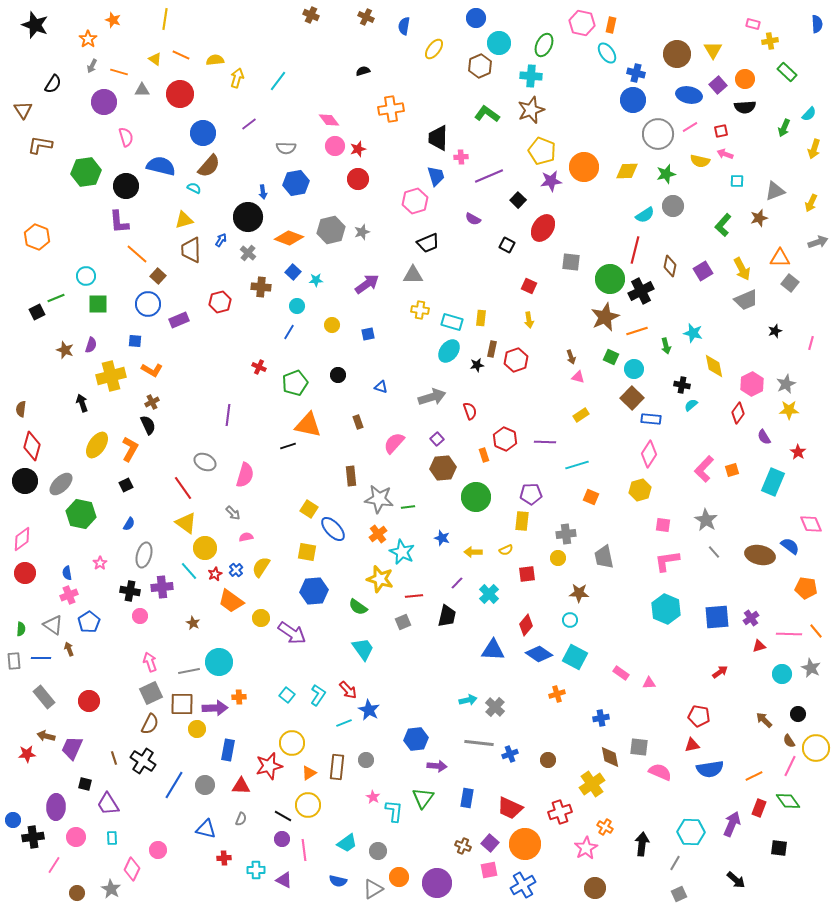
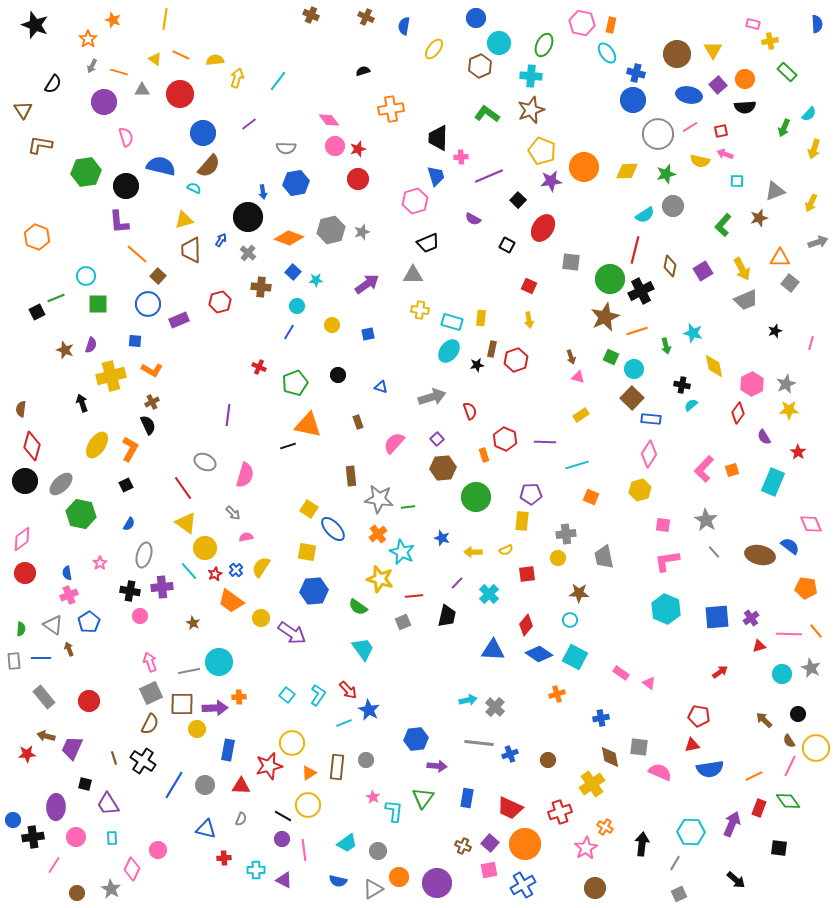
pink triangle at (649, 683): rotated 40 degrees clockwise
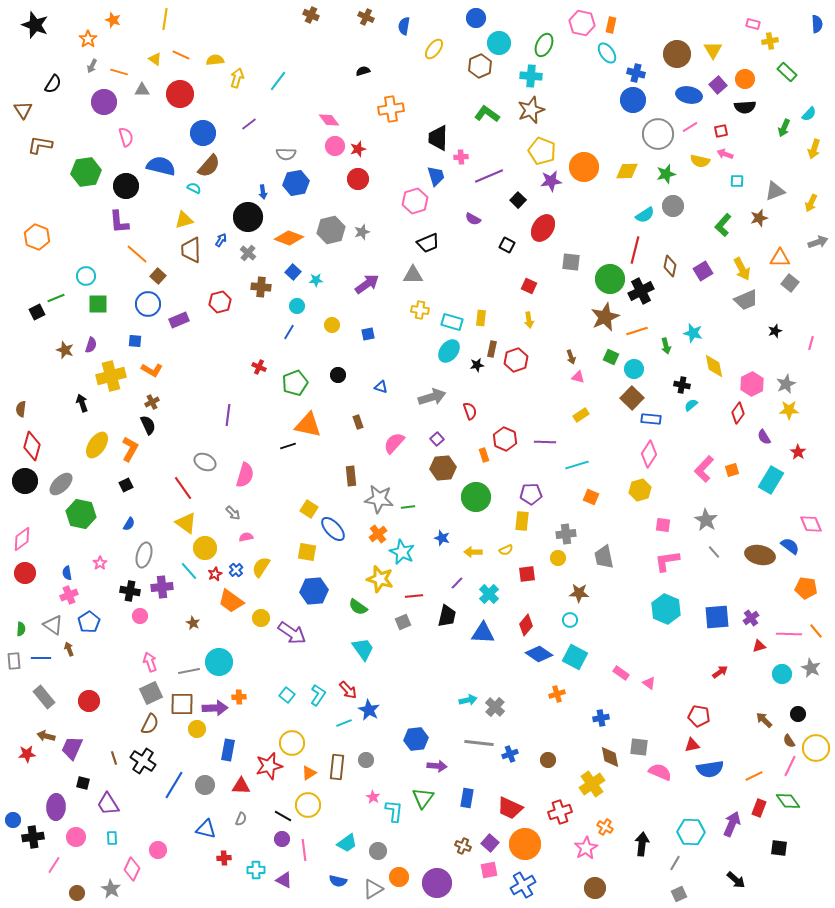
gray semicircle at (286, 148): moved 6 px down
cyan rectangle at (773, 482): moved 2 px left, 2 px up; rotated 8 degrees clockwise
blue triangle at (493, 650): moved 10 px left, 17 px up
black square at (85, 784): moved 2 px left, 1 px up
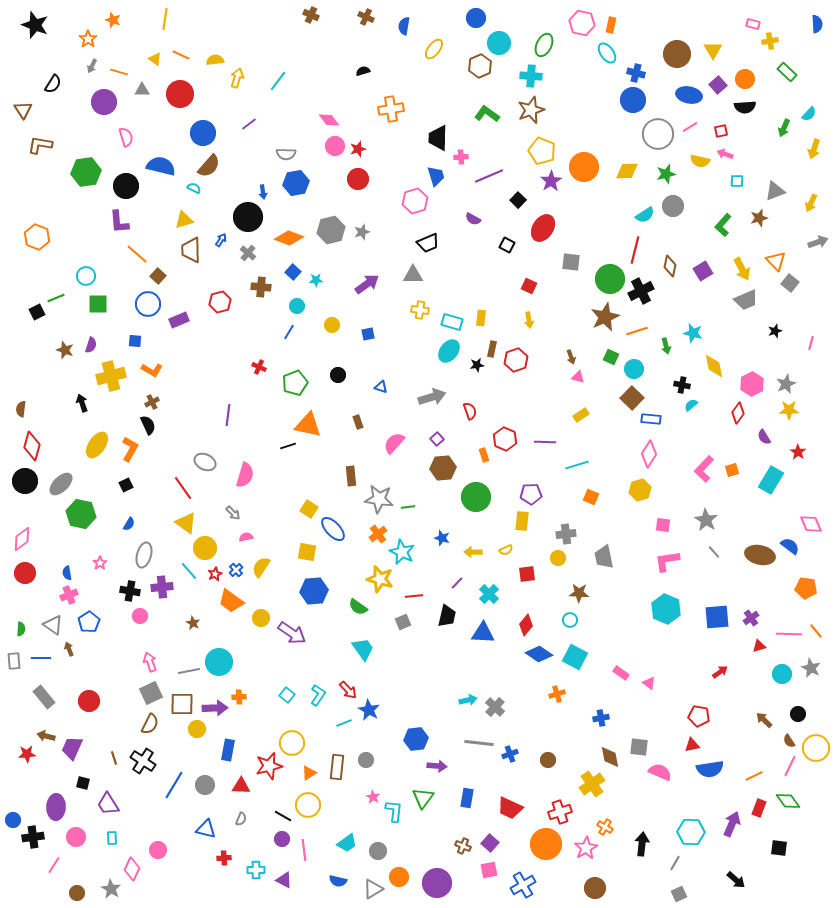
purple star at (551, 181): rotated 25 degrees counterclockwise
orange triangle at (780, 258): moved 4 px left, 3 px down; rotated 45 degrees clockwise
orange circle at (525, 844): moved 21 px right
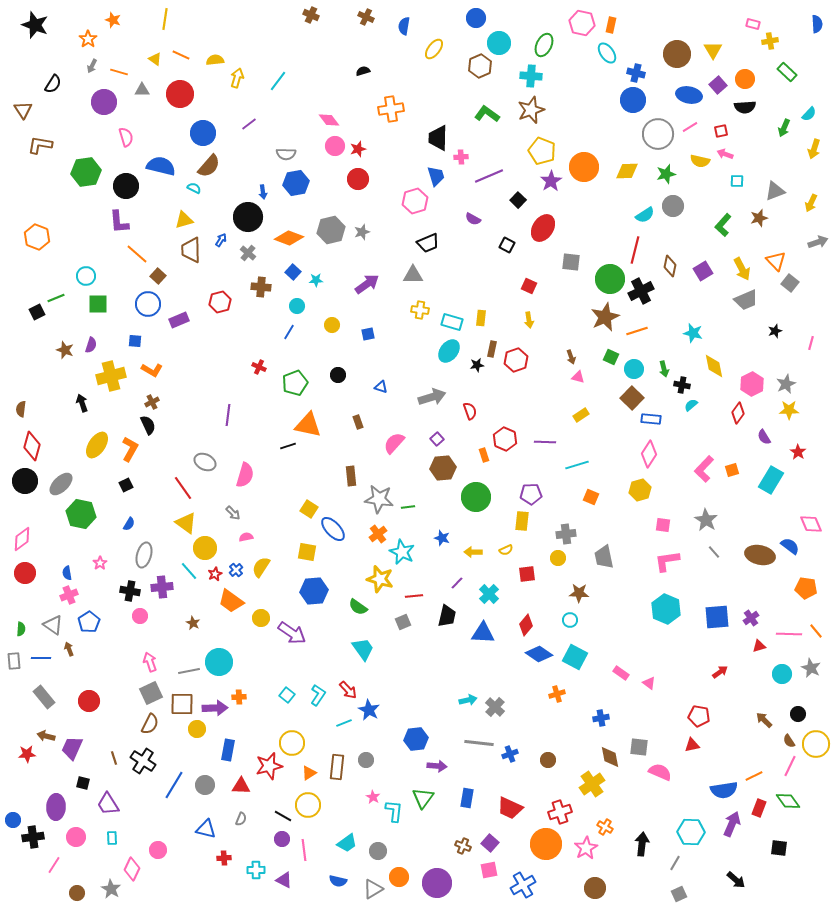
green arrow at (666, 346): moved 2 px left, 23 px down
yellow circle at (816, 748): moved 4 px up
blue semicircle at (710, 769): moved 14 px right, 21 px down
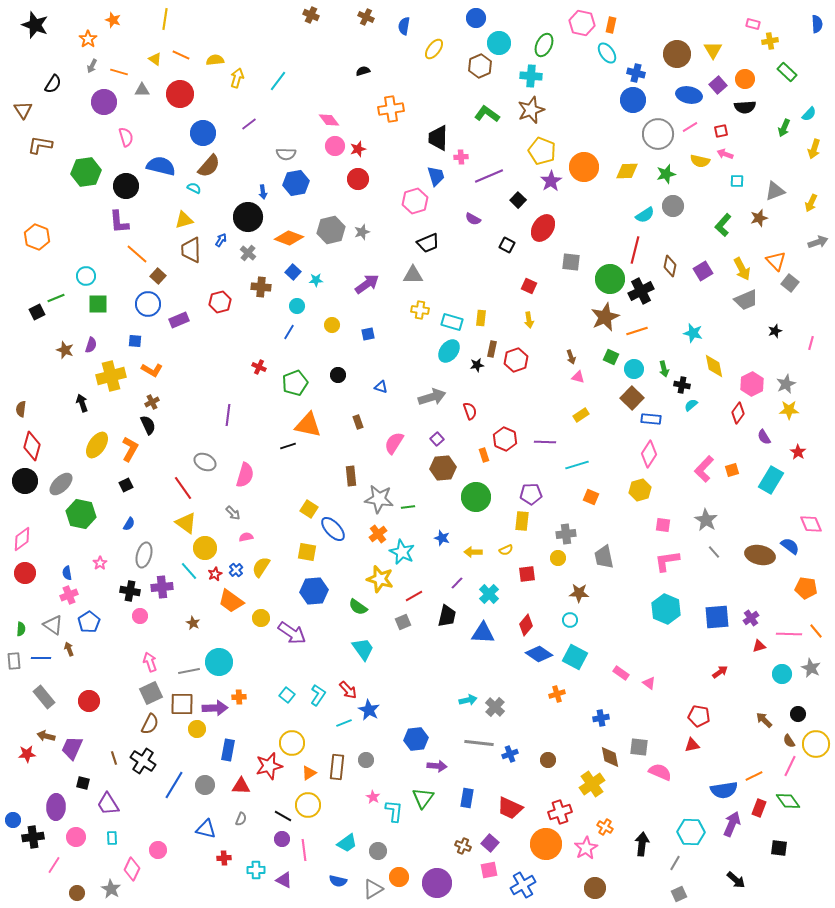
pink semicircle at (394, 443): rotated 10 degrees counterclockwise
red line at (414, 596): rotated 24 degrees counterclockwise
